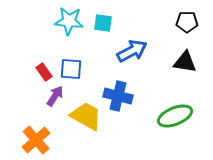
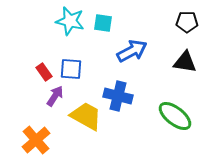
cyan star: moved 1 px right; rotated 8 degrees clockwise
green ellipse: rotated 60 degrees clockwise
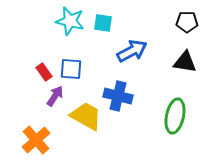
green ellipse: rotated 64 degrees clockwise
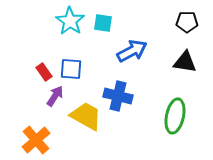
cyan star: rotated 20 degrees clockwise
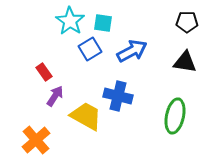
blue square: moved 19 px right, 20 px up; rotated 35 degrees counterclockwise
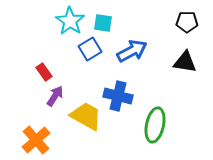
green ellipse: moved 20 px left, 9 px down
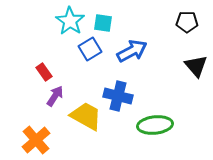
black triangle: moved 11 px right, 4 px down; rotated 40 degrees clockwise
green ellipse: rotated 72 degrees clockwise
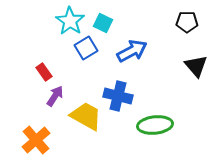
cyan square: rotated 18 degrees clockwise
blue square: moved 4 px left, 1 px up
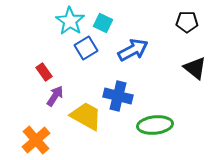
blue arrow: moved 1 px right, 1 px up
black triangle: moved 1 px left, 2 px down; rotated 10 degrees counterclockwise
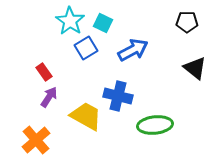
purple arrow: moved 6 px left, 1 px down
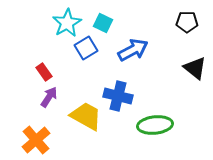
cyan star: moved 3 px left, 2 px down; rotated 8 degrees clockwise
